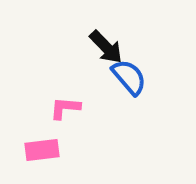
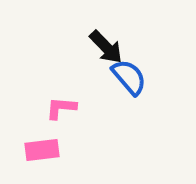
pink L-shape: moved 4 px left
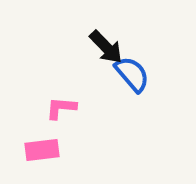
blue semicircle: moved 3 px right, 3 px up
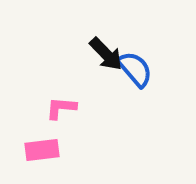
black arrow: moved 7 px down
blue semicircle: moved 3 px right, 5 px up
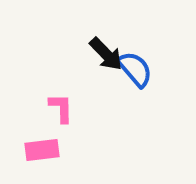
pink L-shape: rotated 84 degrees clockwise
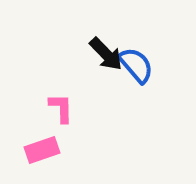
blue semicircle: moved 1 px right, 4 px up
pink rectangle: rotated 12 degrees counterclockwise
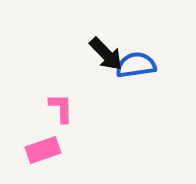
blue semicircle: rotated 57 degrees counterclockwise
pink rectangle: moved 1 px right
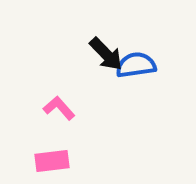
pink L-shape: moved 2 px left; rotated 40 degrees counterclockwise
pink rectangle: moved 9 px right, 11 px down; rotated 12 degrees clockwise
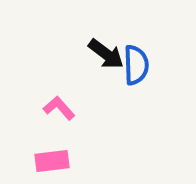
black arrow: rotated 9 degrees counterclockwise
blue semicircle: rotated 96 degrees clockwise
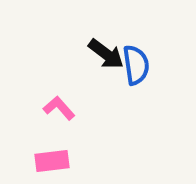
blue semicircle: rotated 6 degrees counterclockwise
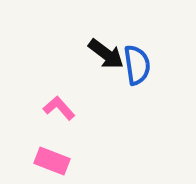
blue semicircle: moved 1 px right
pink rectangle: rotated 28 degrees clockwise
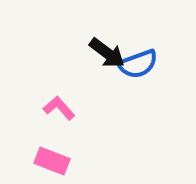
black arrow: moved 1 px right, 1 px up
blue semicircle: moved 1 px right, 1 px up; rotated 78 degrees clockwise
